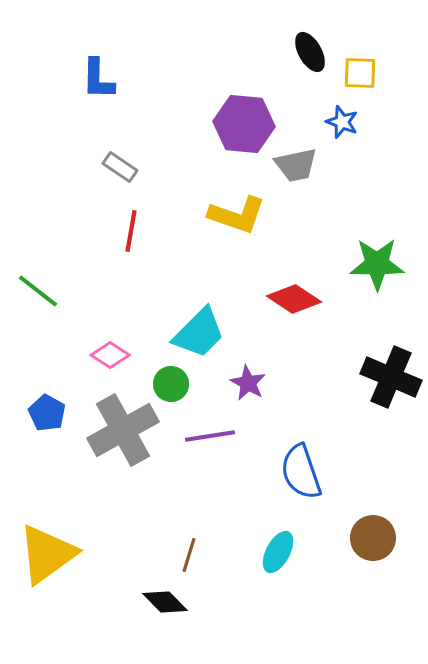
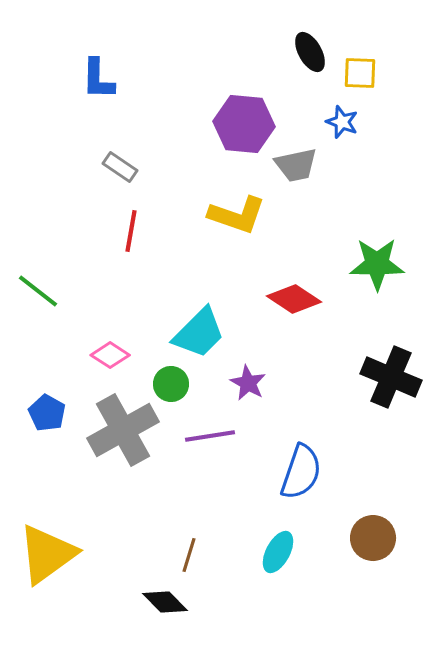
blue semicircle: rotated 142 degrees counterclockwise
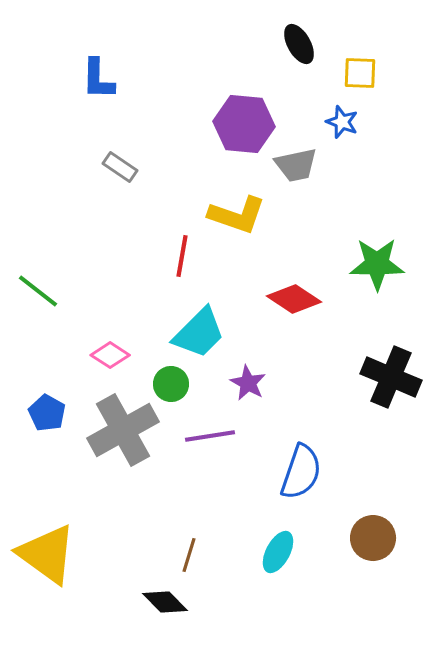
black ellipse: moved 11 px left, 8 px up
red line: moved 51 px right, 25 px down
yellow triangle: rotated 48 degrees counterclockwise
